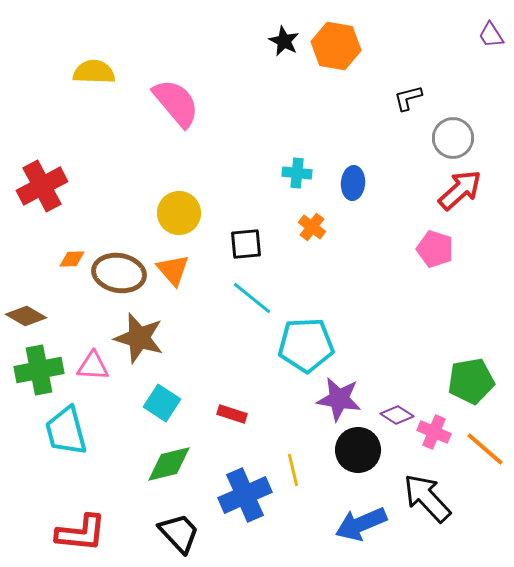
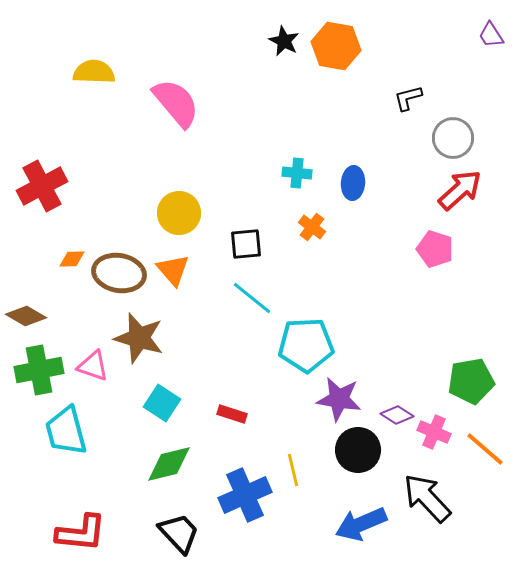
pink triangle: rotated 16 degrees clockwise
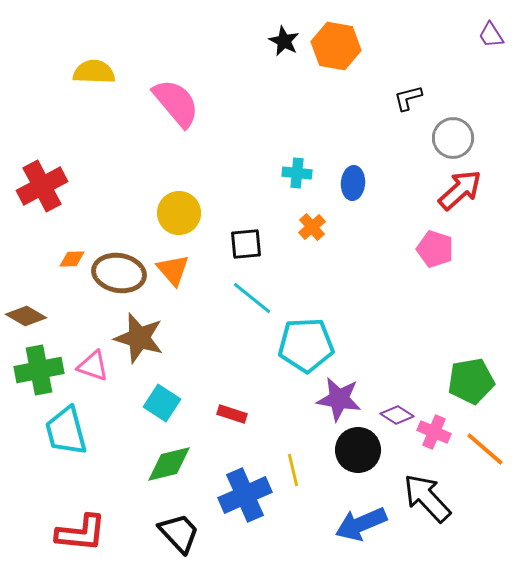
orange cross: rotated 12 degrees clockwise
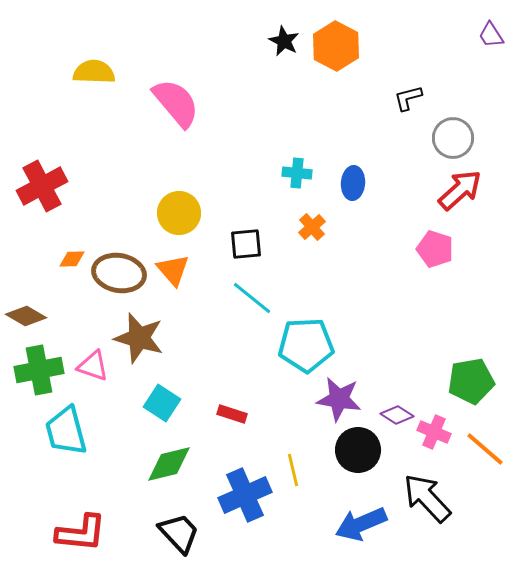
orange hexagon: rotated 18 degrees clockwise
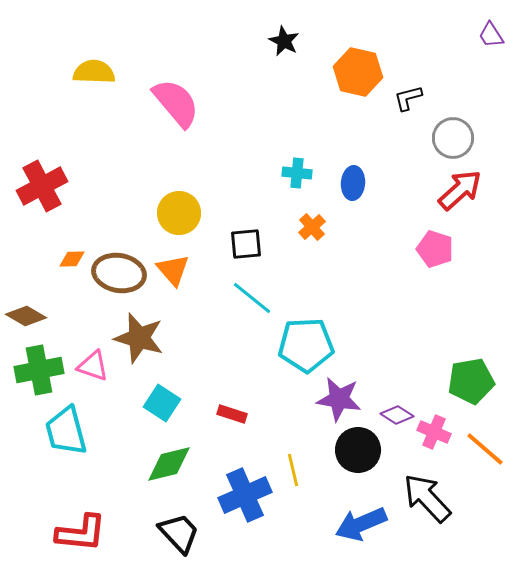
orange hexagon: moved 22 px right, 26 px down; rotated 15 degrees counterclockwise
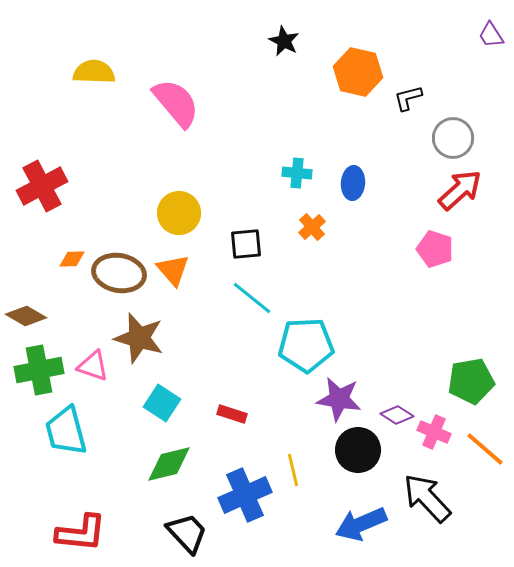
black trapezoid: moved 8 px right
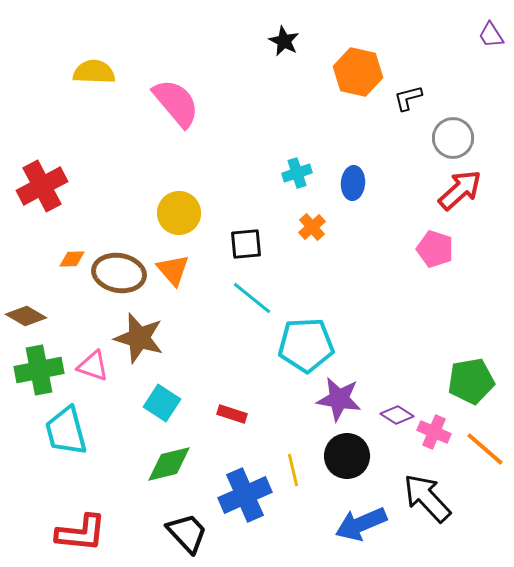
cyan cross: rotated 24 degrees counterclockwise
black circle: moved 11 px left, 6 px down
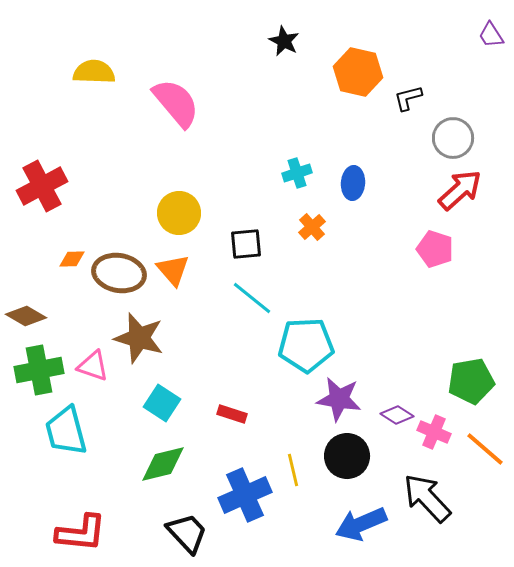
green diamond: moved 6 px left
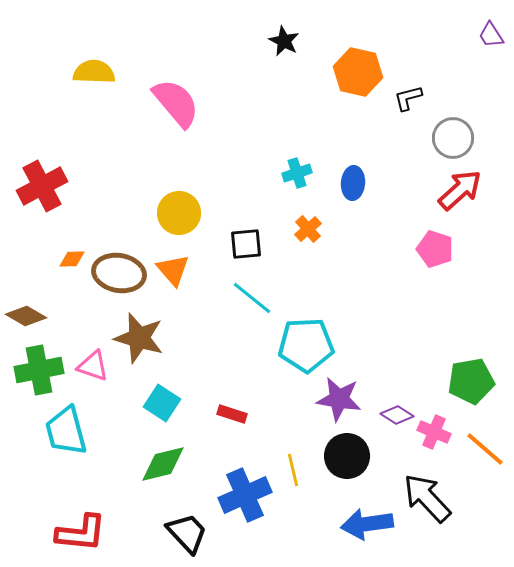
orange cross: moved 4 px left, 2 px down
blue arrow: moved 6 px right; rotated 15 degrees clockwise
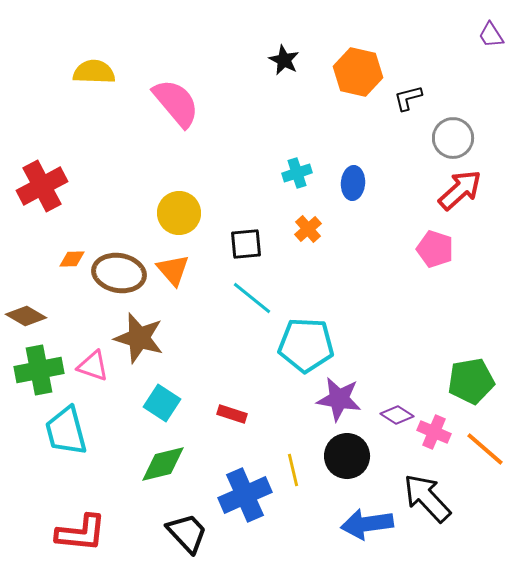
black star: moved 19 px down
cyan pentagon: rotated 6 degrees clockwise
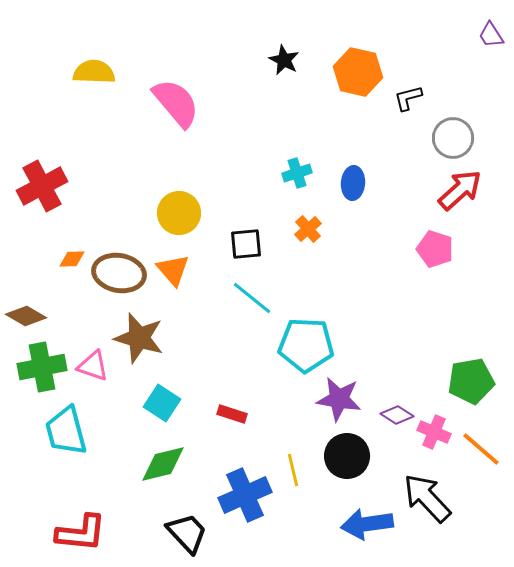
green cross: moved 3 px right, 3 px up
orange line: moved 4 px left
